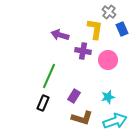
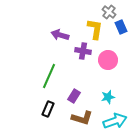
blue rectangle: moved 1 px left, 2 px up
black rectangle: moved 5 px right, 6 px down
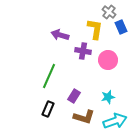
brown L-shape: moved 2 px right, 1 px up
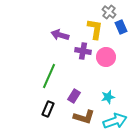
pink circle: moved 2 px left, 3 px up
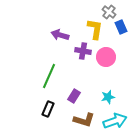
brown L-shape: moved 3 px down
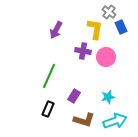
purple arrow: moved 4 px left, 5 px up; rotated 78 degrees counterclockwise
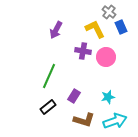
yellow L-shape: rotated 35 degrees counterclockwise
black rectangle: moved 2 px up; rotated 28 degrees clockwise
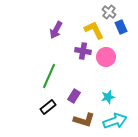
yellow L-shape: moved 1 px left, 1 px down
